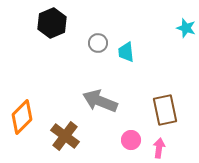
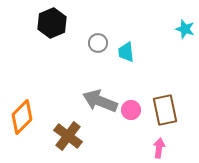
cyan star: moved 1 px left, 1 px down
brown cross: moved 3 px right
pink circle: moved 30 px up
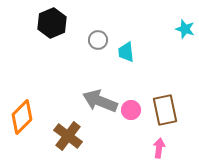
gray circle: moved 3 px up
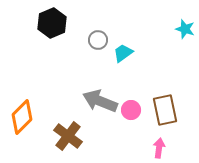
cyan trapezoid: moved 3 px left, 1 px down; rotated 60 degrees clockwise
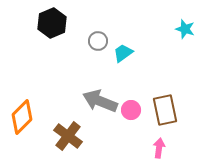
gray circle: moved 1 px down
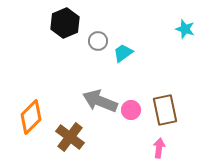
black hexagon: moved 13 px right
orange diamond: moved 9 px right
brown cross: moved 2 px right, 1 px down
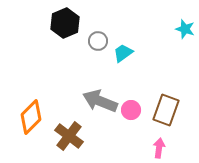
brown rectangle: moved 1 px right; rotated 32 degrees clockwise
brown cross: moved 1 px left, 1 px up
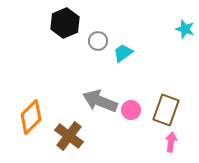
pink arrow: moved 12 px right, 6 px up
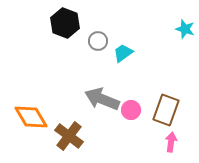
black hexagon: rotated 16 degrees counterclockwise
gray arrow: moved 2 px right, 2 px up
orange diamond: rotated 76 degrees counterclockwise
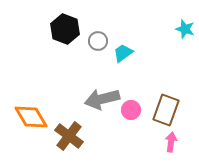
black hexagon: moved 6 px down
gray arrow: rotated 36 degrees counterclockwise
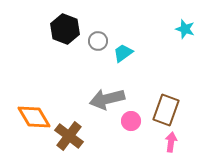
gray arrow: moved 5 px right
pink circle: moved 11 px down
orange diamond: moved 3 px right
